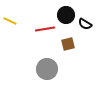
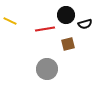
black semicircle: rotated 48 degrees counterclockwise
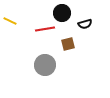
black circle: moved 4 px left, 2 px up
gray circle: moved 2 px left, 4 px up
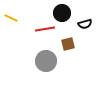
yellow line: moved 1 px right, 3 px up
gray circle: moved 1 px right, 4 px up
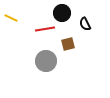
black semicircle: rotated 80 degrees clockwise
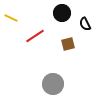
red line: moved 10 px left, 7 px down; rotated 24 degrees counterclockwise
gray circle: moved 7 px right, 23 px down
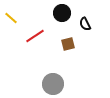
yellow line: rotated 16 degrees clockwise
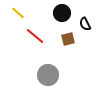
yellow line: moved 7 px right, 5 px up
red line: rotated 72 degrees clockwise
brown square: moved 5 px up
gray circle: moved 5 px left, 9 px up
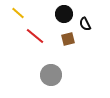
black circle: moved 2 px right, 1 px down
gray circle: moved 3 px right
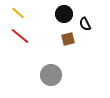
red line: moved 15 px left
